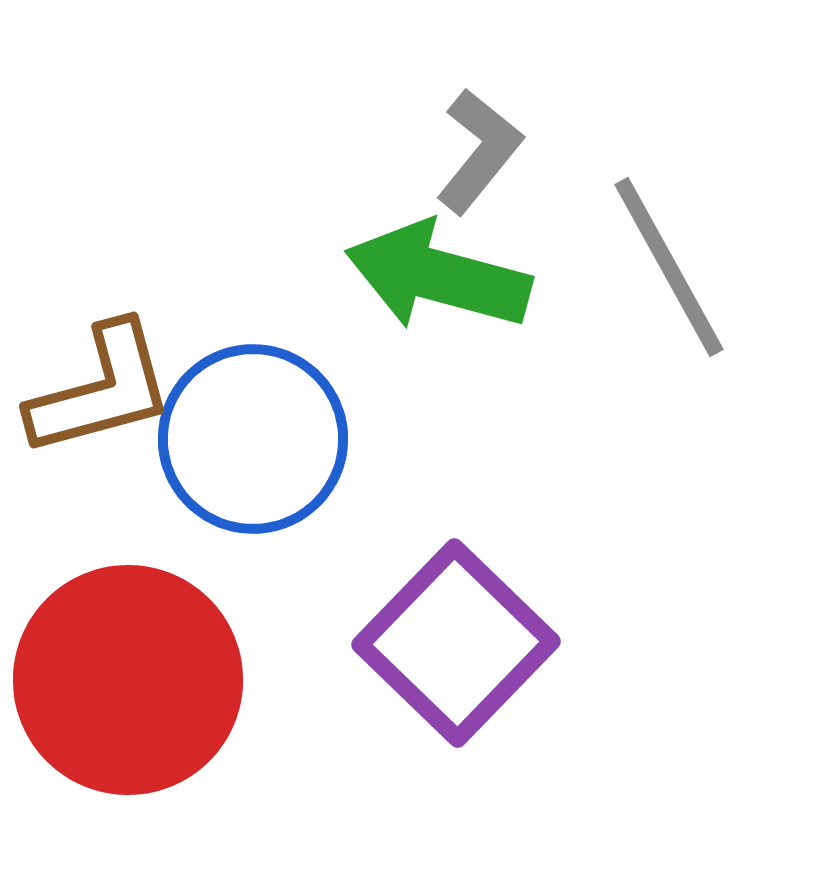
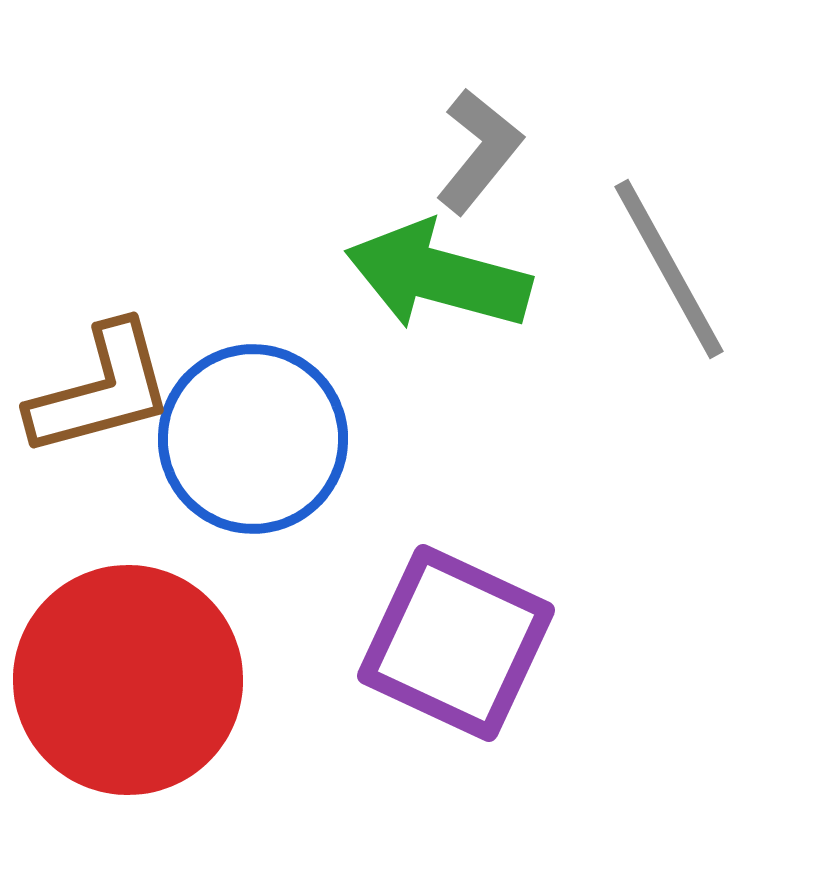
gray line: moved 2 px down
purple square: rotated 19 degrees counterclockwise
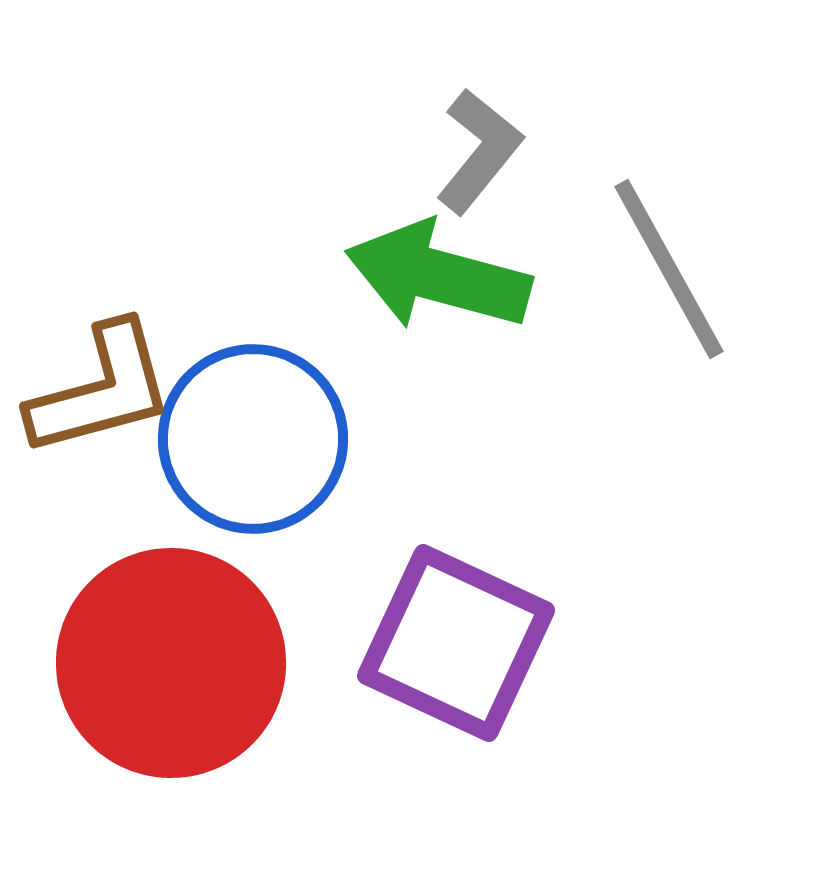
red circle: moved 43 px right, 17 px up
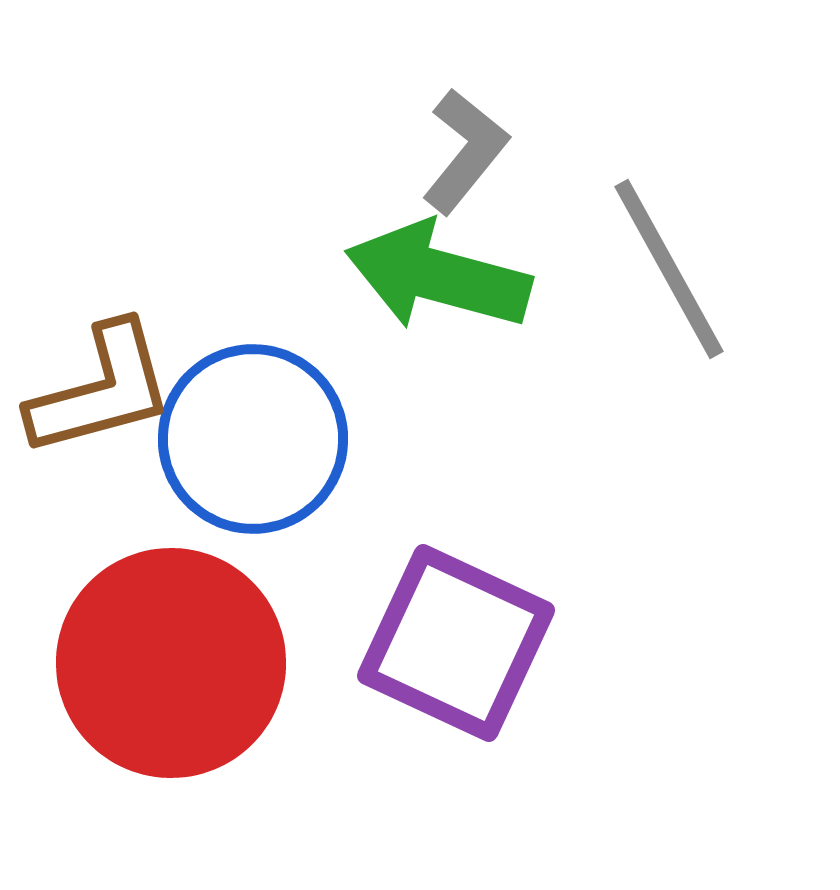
gray L-shape: moved 14 px left
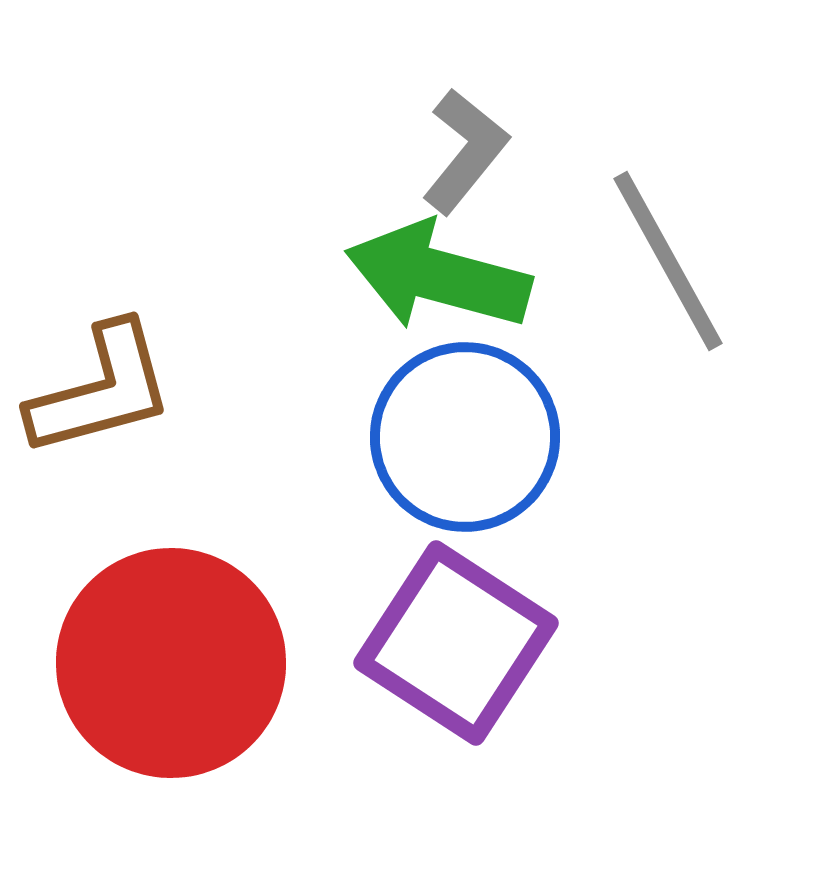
gray line: moved 1 px left, 8 px up
blue circle: moved 212 px right, 2 px up
purple square: rotated 8 degrees clockwise
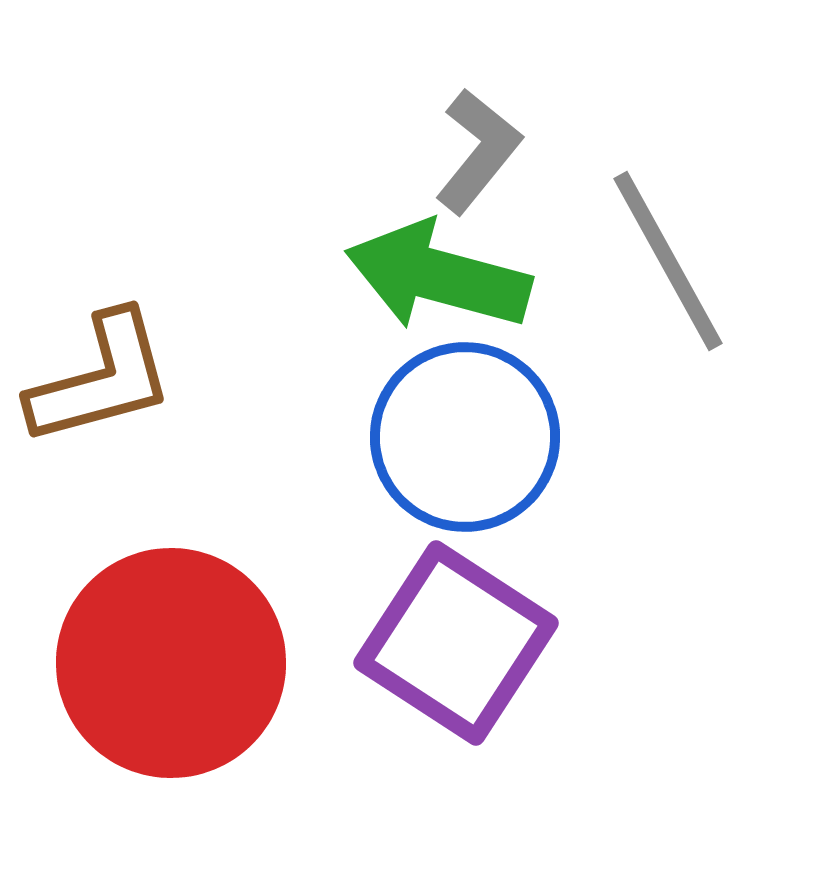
gray L-shape: moved 13 px right
brown L-shape: moved 11 px up
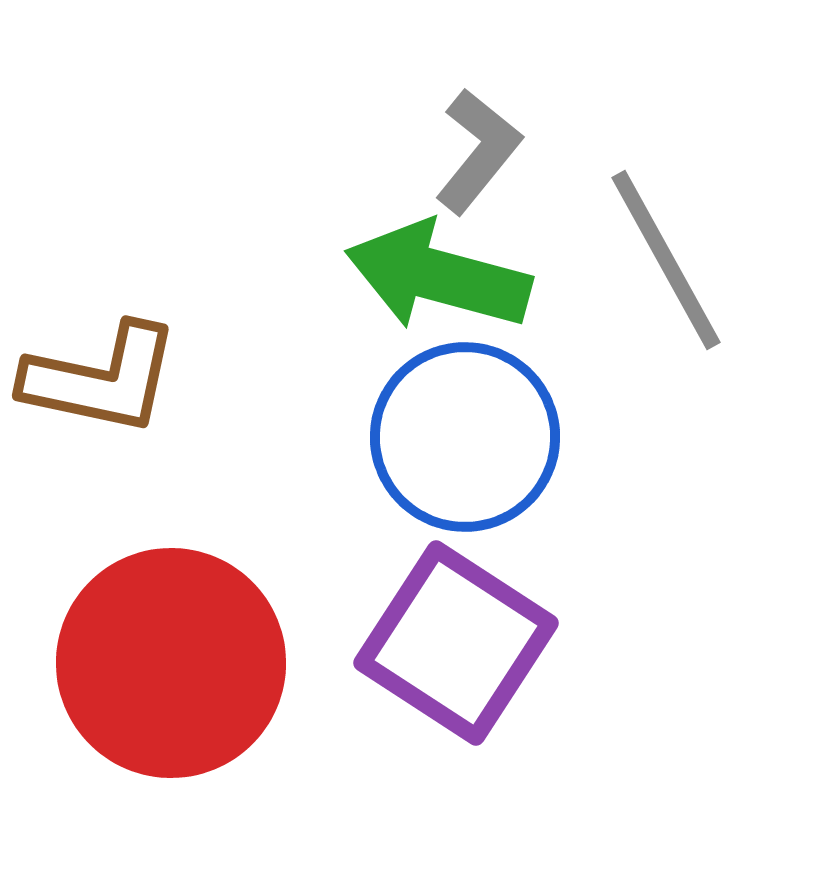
gray line: moved 2 px left, 1 px up
brown L-shape: rotated 27 degrees clockwise
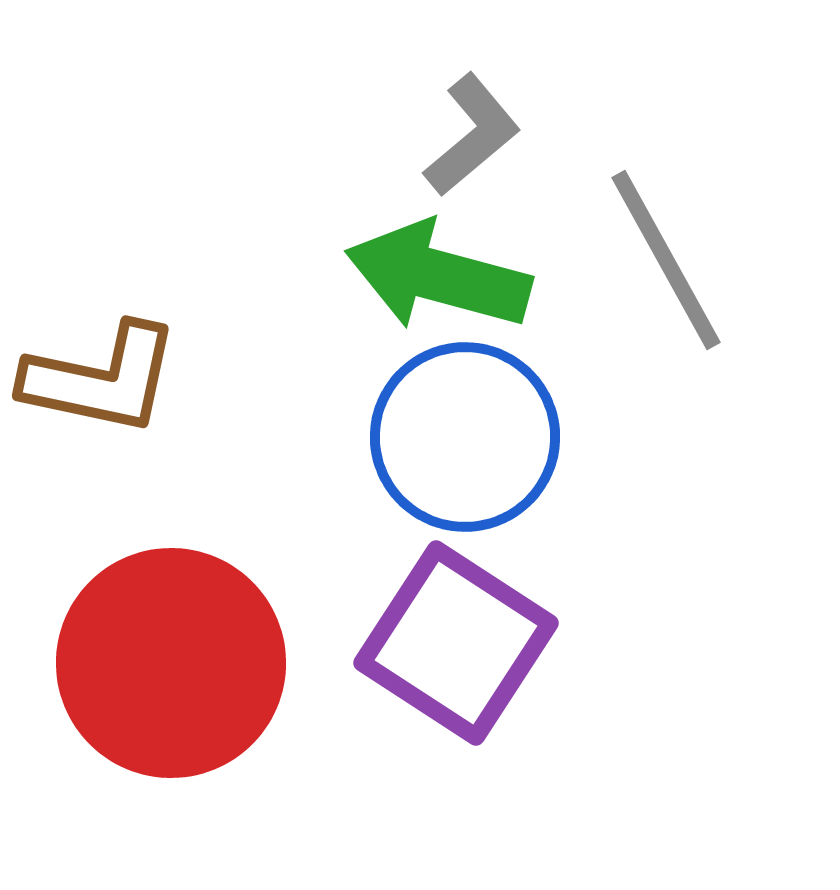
gray L-shape: moved 6 px left, 16 px up; rotated 11 degrees clockwise
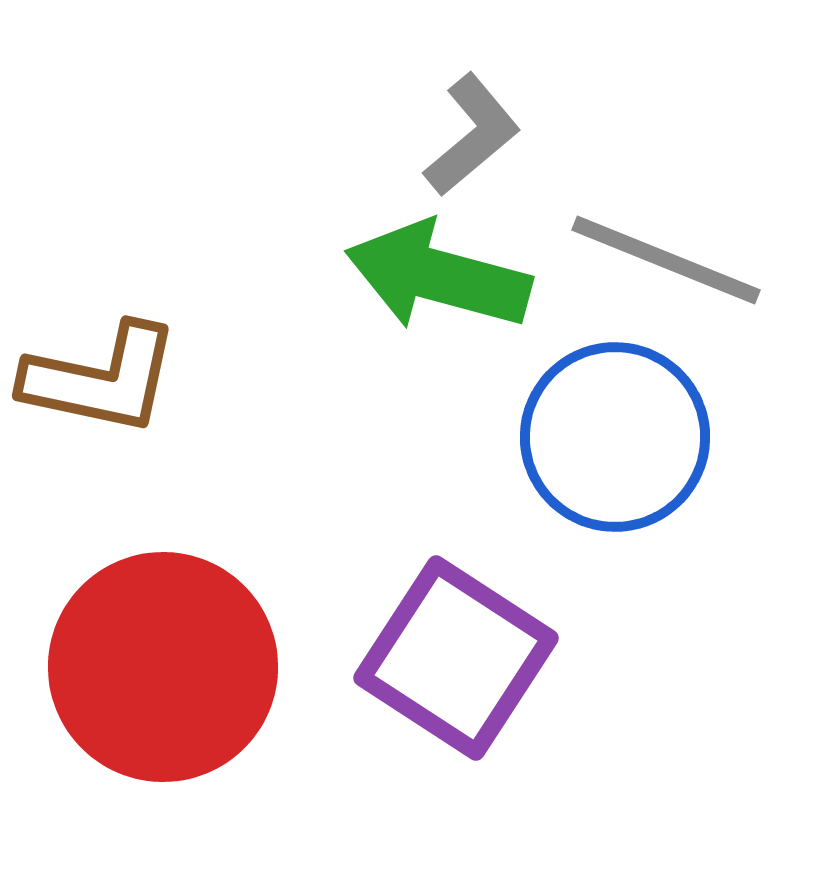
gray line: rotated 39 degrees counterclockwise
blue circle: moved 150 px right
purple square: moved 15 px down
red circle: moved 8 px left, 4 px down
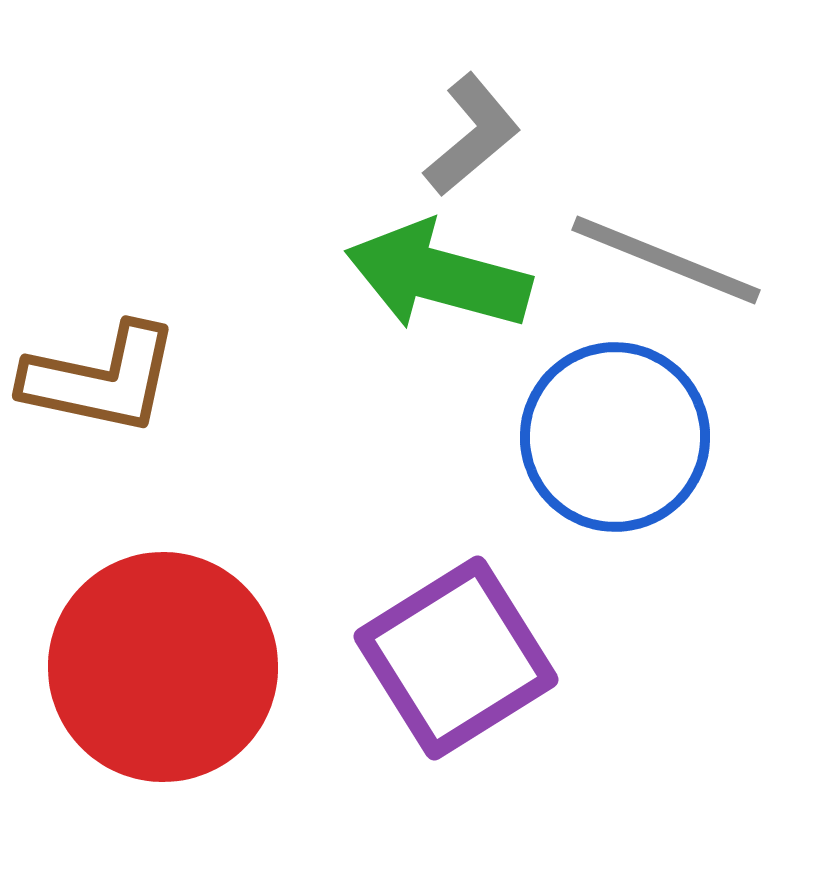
purple square: rotated 25 degrees clockwise
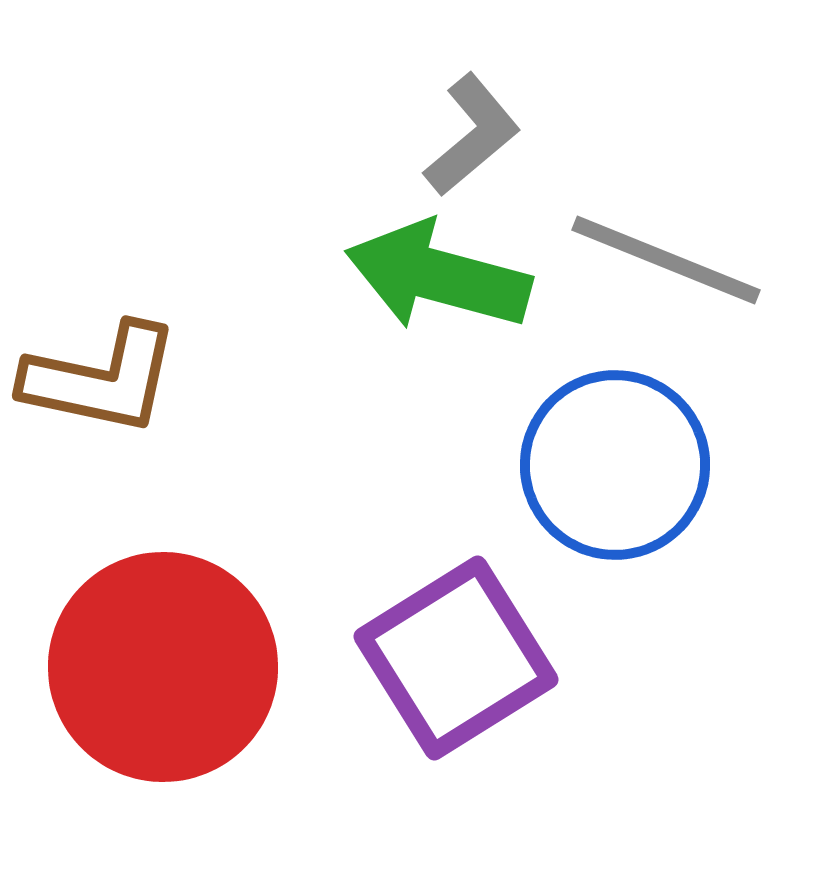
blue circle: moved 28 px down
